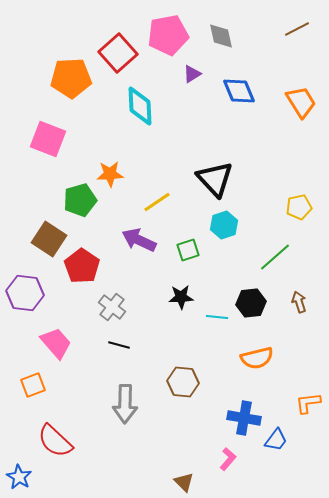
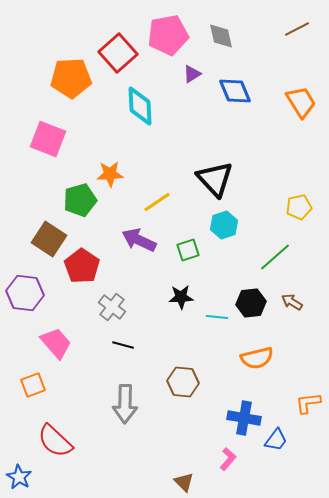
blue diamond: moved 4 px left
brown arrow: moved 7 px left; rotated 40 degrees counterclockwise
black line: moved 4 px right
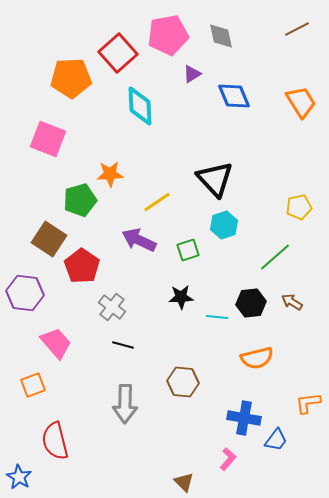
blue diamond: moved 1 px left, 5 px down
red semicircle: rotated 33 degrees clockwise
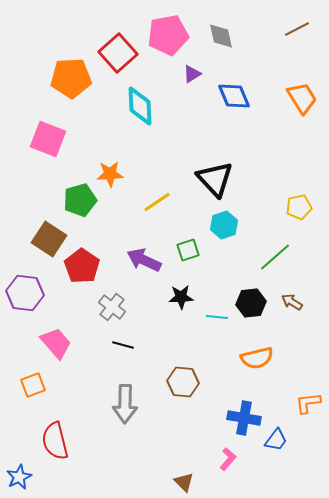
orange trapezoid: moved 1 px right, 4 px up
purple arrow: moved 5 px right, 20 px down
blue star: rotated 15 degrees clockwise
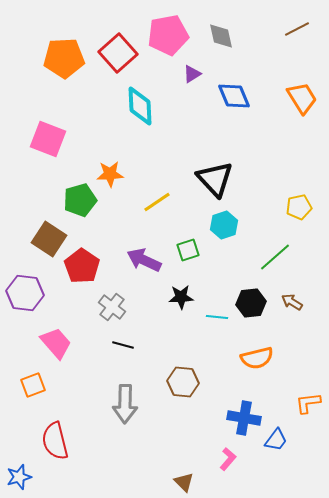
orange pentagon: moved 7 px left, 20 px up
blue star: rotated 10 degrees clockwise
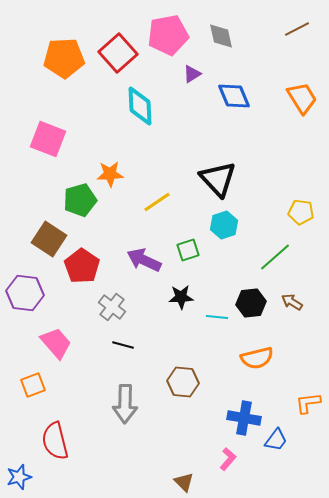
black triangle: moved 3 px right
yellow pentagon: moved 2 px right, 5 px down; rotated 20 degrees clockwise
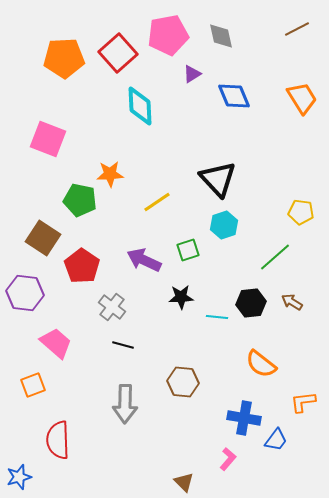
green pentagon: rotated 28 degrees clockwise
brown square: moved 6 px left, 1 px up
pink trapezoid: rotated 8 degrees counterclockwise
orange semicircle: moved 4 px right, 6 px down; rotated 52 degrees clockwise
orange L-shape: moved 5 px left, 1 px up
red semicircle: moved 3 px right, 1 px up; rotated 12 degrees clockwise
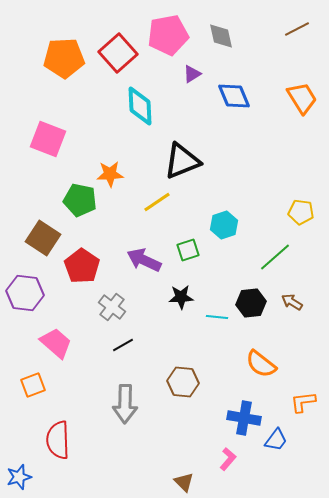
black triangle: moved 36 px left, 18 px up; rotated 51 degrees clockwise
black line: rotated 45 degrees counterclockwise
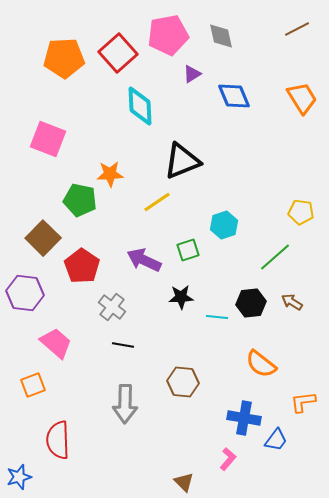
brown square: rotated 12 degrees clockwise
black line: rotated 40 degrees clockwise
